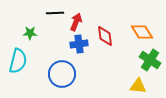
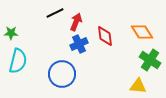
black line: rotated 24 degrees counterclockwise
green star: moved 19 px left
blue cross: rotated 18 degrees counterclockwise
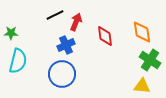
black line: moved 2 px down
orange diamond: rotated 25 degrees clockwise
blue cross: moved 13 px left, 1 px down
yellow triangle: moved 4 px right
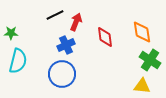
red diamond: moved 1 px down
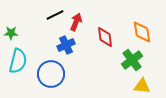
green cross: moved 18 px left; rotated 20 degrees clockwise
blue circle: moved 11 px left
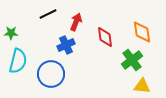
black line: moved 7 px left, 1 px up
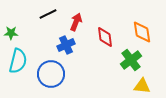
green cross: moved 1 px left
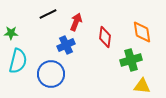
red diamond: rotated 15 degrees clockwise
green cross: rotated 20 degrees clockwise
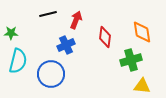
black line: rotated 12 degrees clockwise
red arrow: moved 2 px up
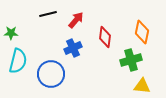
red arrow: rotated 18 degrees clockwise
orange diamond: rotated 20 degrees clockwise
blue cross: moved 7 px right, 3 px down
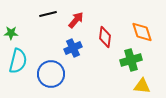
orange diamond: rotated 30 degrees counterclockwise
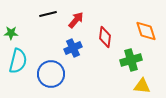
orange diamond: moved 4 px right, 1 px up
